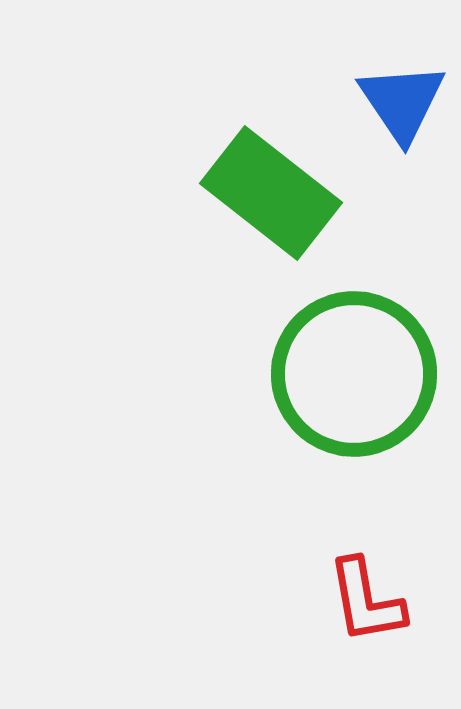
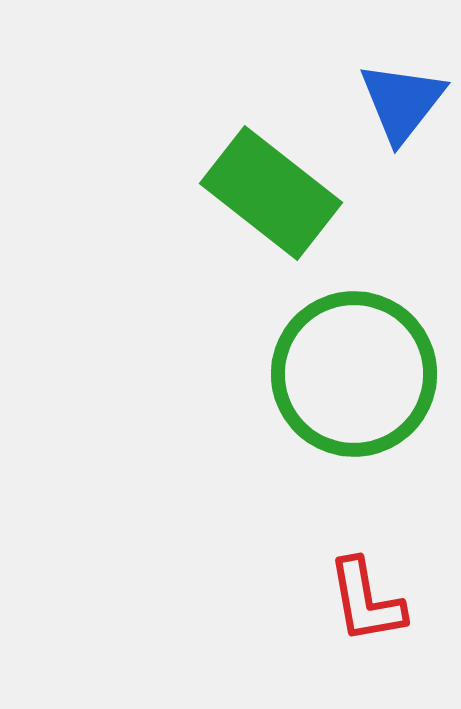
blue triangle: rotated 12 degrees clockwise
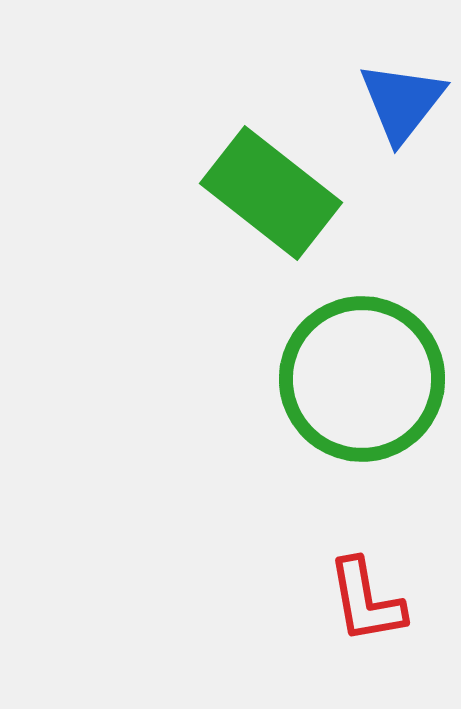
green circle: moved 8 px right, 5 px down
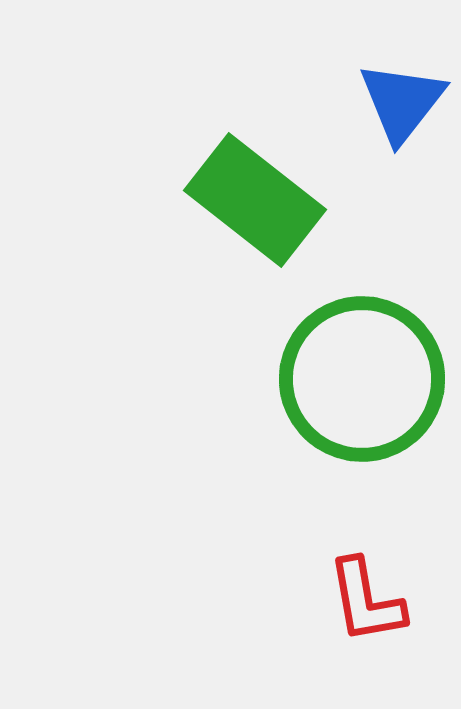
green rectangle: moved 16 px left, 7 px down
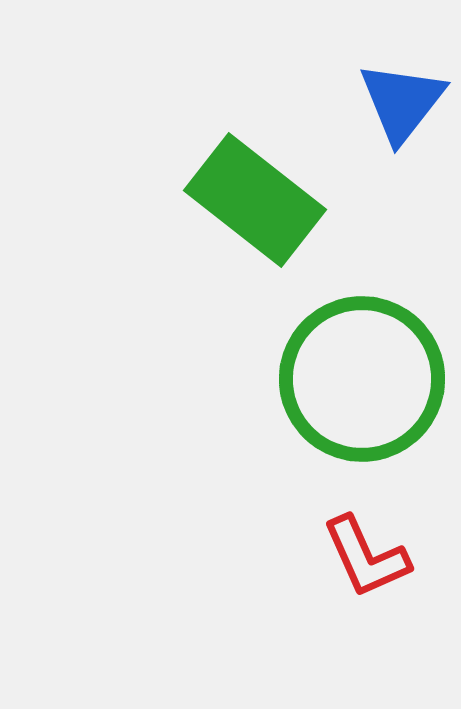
red L-shape: moved 44 px up; rotated 14 degrees counterclockwise
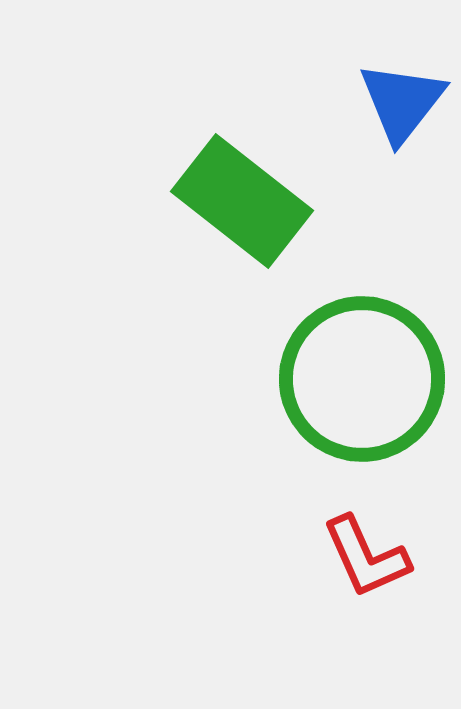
green rectangle: moved 13 px left, 1 px down
